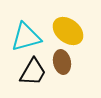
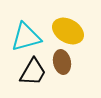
yellow ellipse: rotated 8 degrees counterclockwise
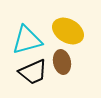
cyan triangle: moved 1 px right, 3 px down
black trapezoid: rotated 36 degrees clockwise
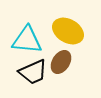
cyan triangle: rotated 20 degrees clockwise
brown ellipse: moved 1 px left; rotated 45 degrees clockwise
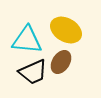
yellow ellipse: moved 2 px left, 1 px up
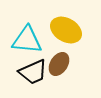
brown ellipse: moved 2 px left, 2 px down
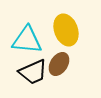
yellow ellipse: rotated 40 degrees clockwise
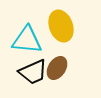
yellow ellipse: moved 5 px left, 4 px up
brown ellipse: moved 2 px left, 4 px down
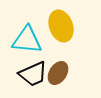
brown ellipse: moved 1 px right, 5 px down
black trapezoid: moved 2 px down
